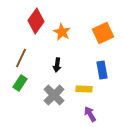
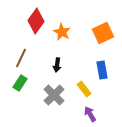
yellow rectangle: rotated 49 degrees clockwise
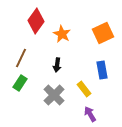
orange star: moved 2 px down
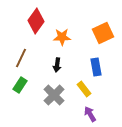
orange star: moved 3 px down; rotated 30 degrees counterclockwise
blue rectangle: moved 6 px left, 3 px up
green rectangle: moved 2 px down
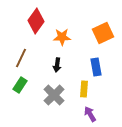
yellow rectangle: rotated 42 degrees clockwise
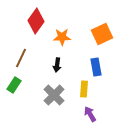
orange square: moved 1 px left, 1 px down
green rectangle: moved 6 px left
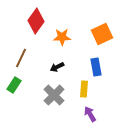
black arrow: moved 2 px down; rotated 56 degrees clockwise
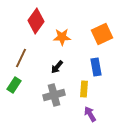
black arrow: rotated 24 degrees counterclockwise
gray cross: rotated 30 degrees clockwise
